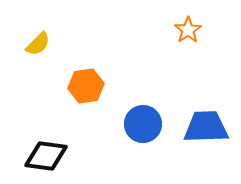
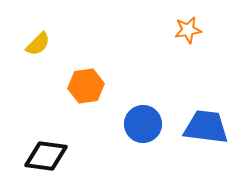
orange star: rotated 24 degrees clockwise
blue trapezoid: rotated 9 degrees clockwise
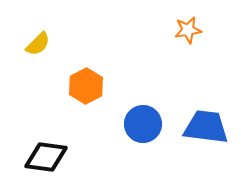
orange hexagon: rotated 20 degrees counterclockwise
black diamond: moved 1 px down
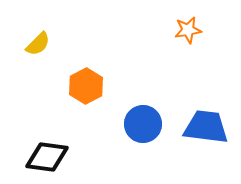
black diamond: moved 1 px right
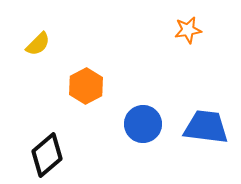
black diamond: moved 2 px up; rotated 48 degrees counterclockwise
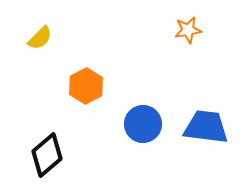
yellow semicircle: moved 2 px right, 6 px up
